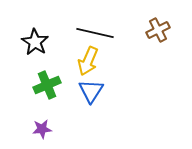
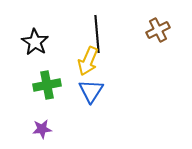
black line: moved 2 px right, 1 px down; rotated 72 degrees clockwise
green cross: rotated 12 degrees clockwise
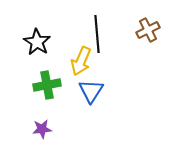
brown cross: moved 10 px left
black star: moved 2 px right
yellow arrow: moved 7 px left
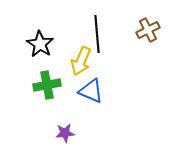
black star: moved 3 px right, 2 px down
blue triangle: rotated 40 degrees counterclockwise
purple star: moved 23 px right, 4 px down
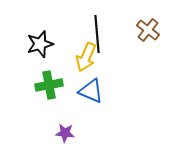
brown cross: rotated 25 degrees counterclockwise
black star: rotated 24 degrees clockwise
yellow arrow: moved 5 px right, 4 px up
green cross: moved 2 px right
purple star: rotated 12 degrees clockwise
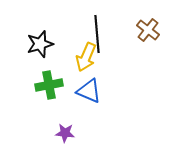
blue triangle: moved 2 px left
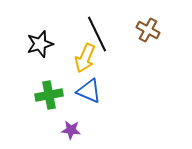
brown cross: rotated 10 degrees counterclockwise
black line: rotated 21 degrees counterclockwise
yellow arrow: moved 1 px left, 1 px down
green cross: moved 10 px down
purple star: moved 6 px right, 3 px up
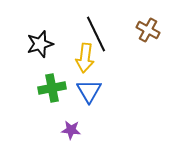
black line: moved 1 px left
yellow arrow: rotated 16 degrees counterclockwise
blue triangle: rotated 36 degrees clockwise
green cross: moved 3 px right, 7 px up
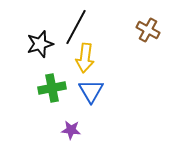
black line: moved 20 px left, 7 px up; rotated 54 degrees clockwise
blue triangle: moved 2 px right
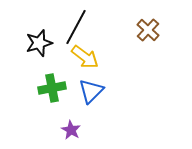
brown cross: rotated 15 degrees clockwise
black star: moved 1 px left, 1 px up
yellow arrow: moved 1 px up; rotated 60 degrees counterclockwise
blue triangle: rotated 16 degrees clockwise
purple star: rotated 24 degrees clockwise
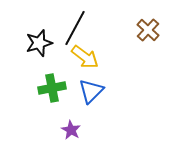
black line: moved 1 px left, 1 px down
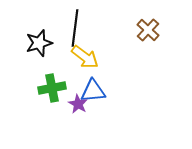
black line: rotated 21 degrees counterclockwise
blue triangle: moved 2 px right; rotated 40 degrees clockwise
purple star: moved 7 px right, 26 px up
